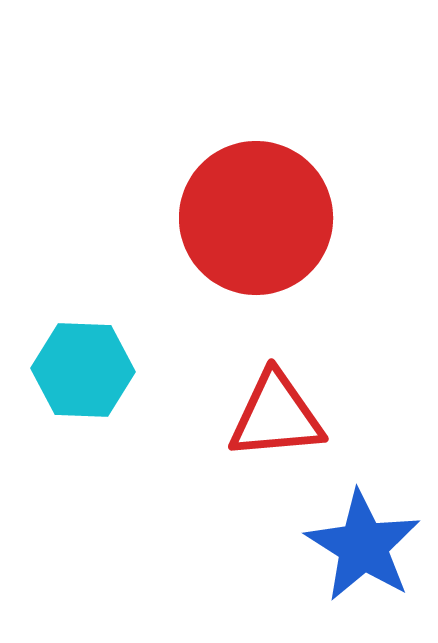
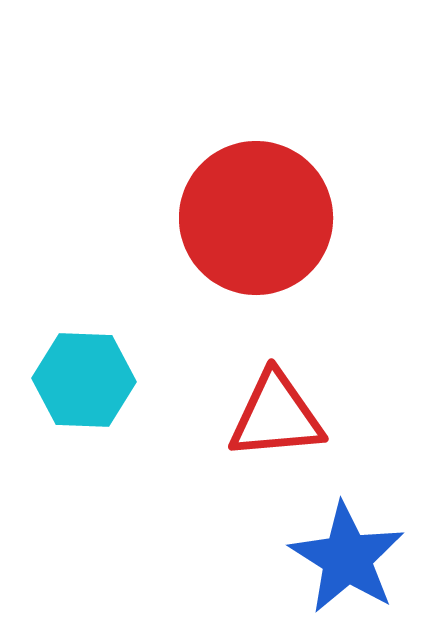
cyan hexagon: moved 1 px right, 10 px down
blue star: moved 16 px left, 12 px down
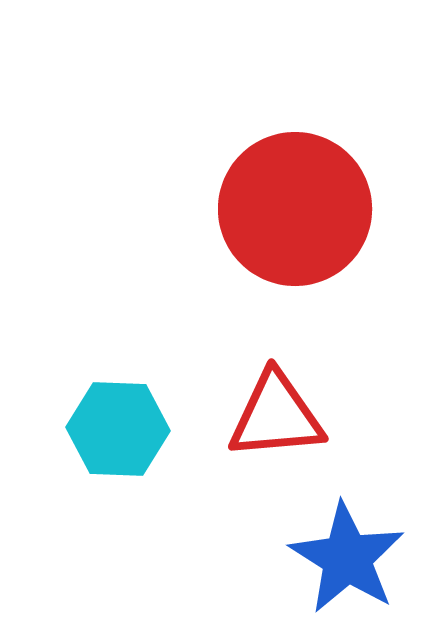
red circle: moved 39 px right, 9 px up
cyan hexagon: moved 34 px right, 49 px down
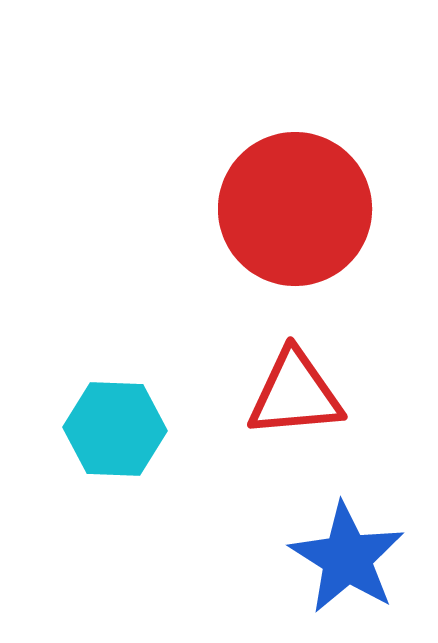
red triangle: moved 19 px right, 22 px up
cyan hexagon: moved 3 px left
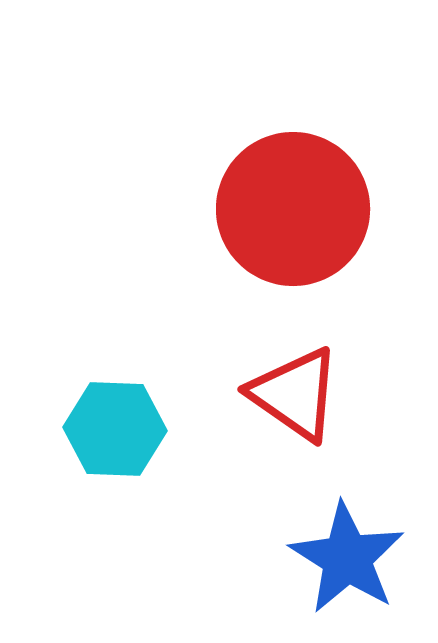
red circle: moved 2 px left
red triangle: rotated 40 degrees clockwise
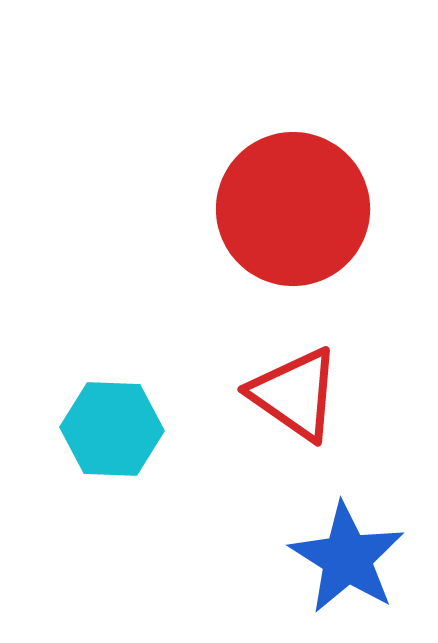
cyan hexagon: moved 3 px left
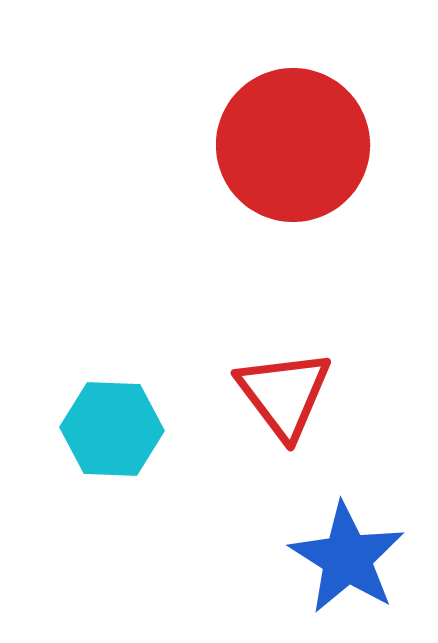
red circle: moved 64 px up
red triangle: moved 11 px left; rotated 18 degrees clockwise
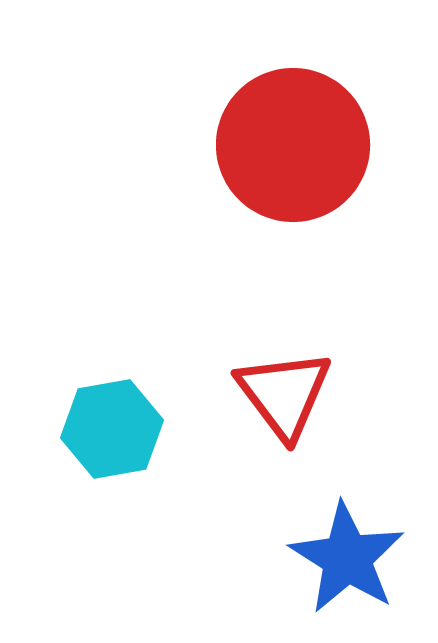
cyan hexagon: rotated 12 degrees counterclockwise
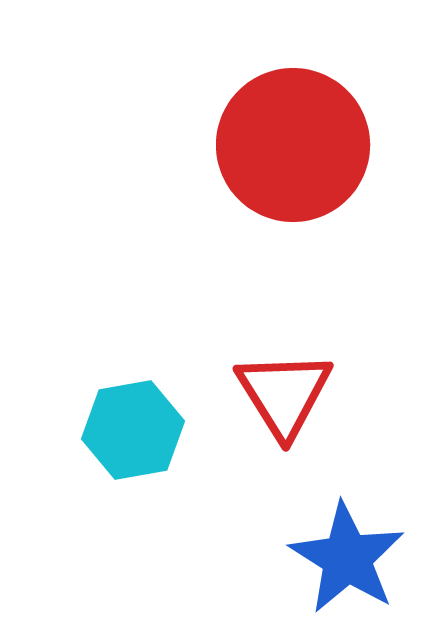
red triangle: rotated 5 degrees clockwise
cyan hexagon: moved 21 px right, 1 px down
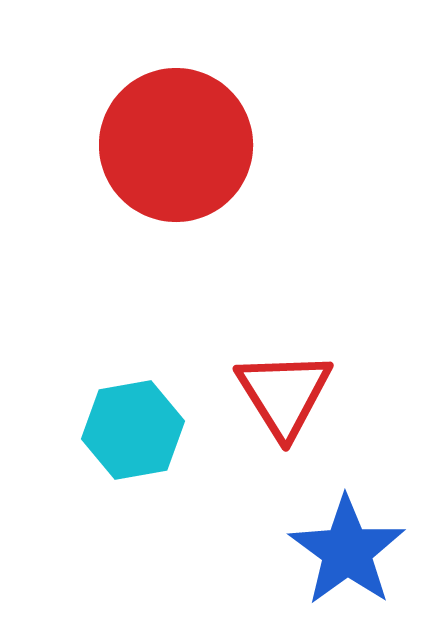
red circle: moved 117 px left
blue star: moved 7 px up; rotated 4 degrees clockwise
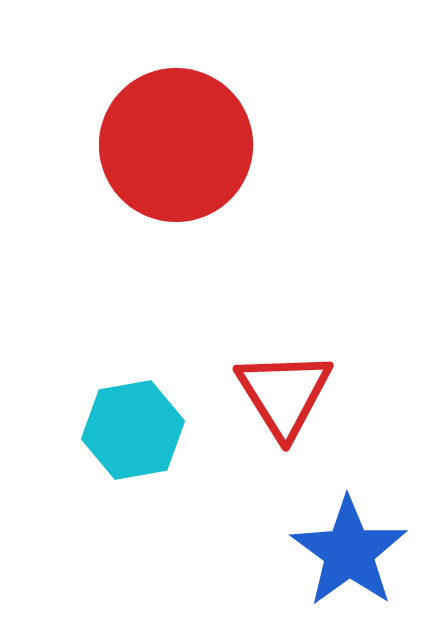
blue star: moved 2 px right, 1 px down
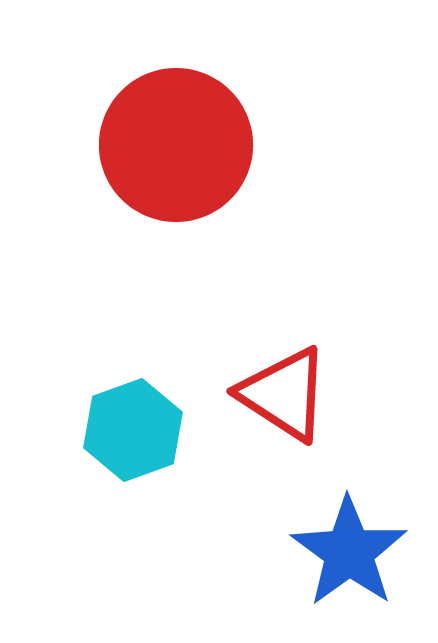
red triangle: rotated 25 degrees counterclockwise
cyan hexagon: rotated 10 degrees counterclockwise
